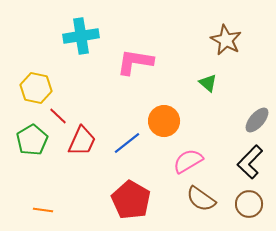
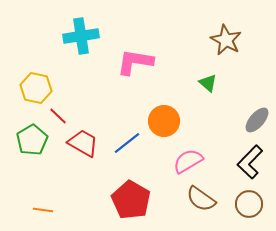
red trapezoid: moved 1 px right, 2 px down; rotated 84 degrees counterclockwise
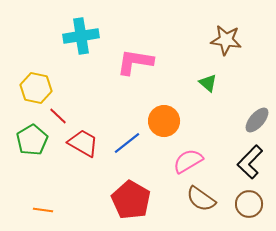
brown star: rotated 20 degrees counterclockwise
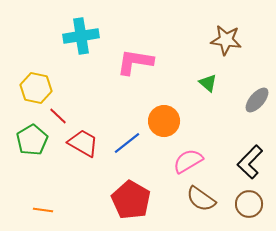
gray ellipse: moved 20 px up
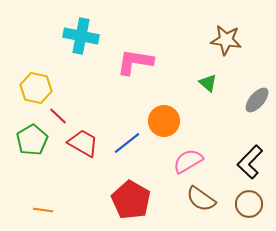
cyan cross: rotated 20 degrees clockwise
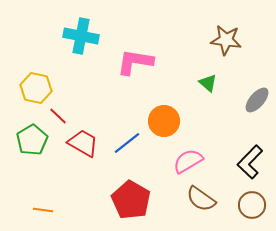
brown circle: moved 3 px right, 1 px down
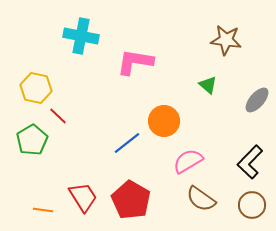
green triangle: moved 2 px down
red trapezoid: moved 54 px down; rotated 28 degrees clockwise
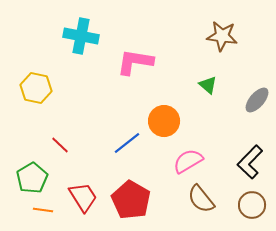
brown star: moved 4 px left, 4 px up
red line: moved 2 px right, 29 px down
green pentagon: moved 38 px down
brown semicircle: rotated 16 degrees clockwise
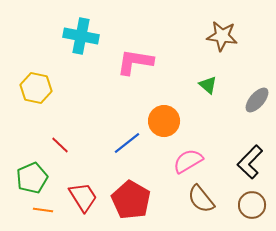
green pentagon: rotated 8 degrees clockwise
